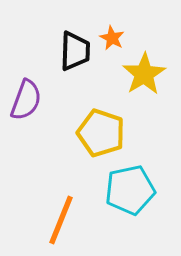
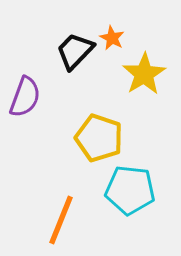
black trapezoid: rotated 138 degrees counterclockwise
purple semicircle: moved 1 px left, 3 px up
yellow pentagon: moved 2 px left, 5 px down
cyan pentagon: rotated 18 degrees clockwise
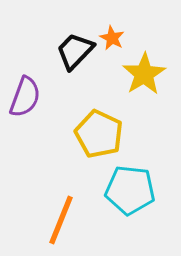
yellow pentagon: moved 4 px up; rotated 6 degrees clockwise
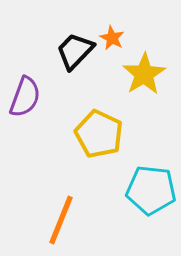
cyan pentagon: moved 21 px right
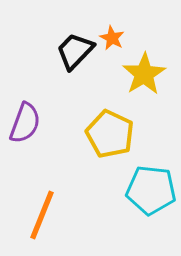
purple semicircle: moved 26 px down
yellow pentagon: moved 11 px right
orange line: moved 19 px left, 5 px up
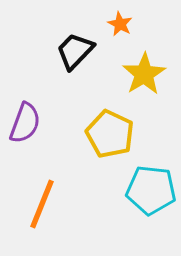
orange star: moved 8 px right, 14 px up
orange line: moved 11 px up
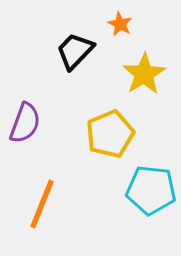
yellow pentagon: rotated 24 degrees clockwise
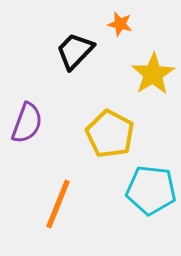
orange star: rotated 15 degrees counterclockwise
yellow star: moved 9 px right
purple semicircle: moved 2 px right
yellow pentagon: rotated 21 degrees counterclockwise
orange line: moved 16 px right
